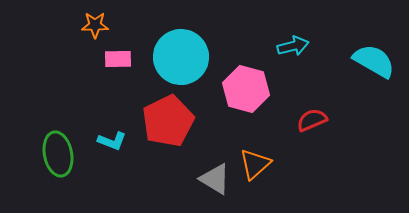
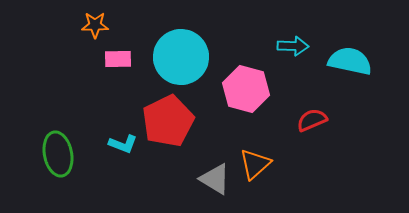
cyan arrow: rotated 16 degrees clockwise
cyan semicircle: moved 24 px left; rotated 18 degrees counterclockwise
cyan L-shape: moved 11 px right, 3 px down
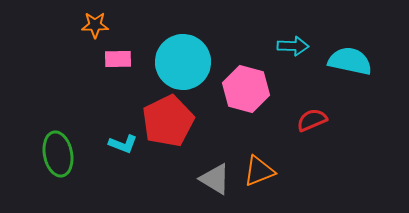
cyan circle: moved 2 px right, 5 px down
orange triangle: moved 4 px right, 7 px down; rotated 20 degrees clockwise
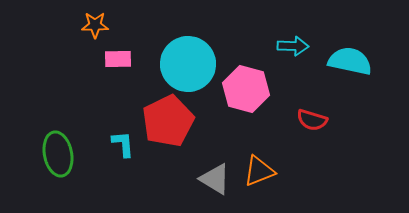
cyan circle: moved 5 px right, 2 px down
red semicircle: rotated 140 degrees counterclockwise
cyan L-shape: rotated 116 degrees counterclockwise
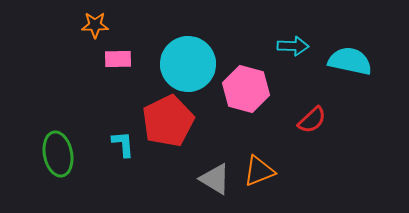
red semicircle: rotated 60 degrees counterclockwise
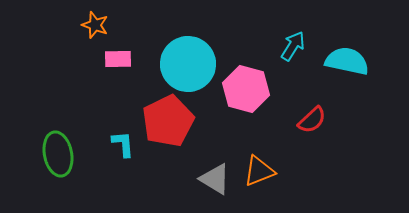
orange star: rotated 20 degrees clockwise
cyan arrow: rotated 60 degrees counterclockwise
cyan semicircle: moved 3 px left
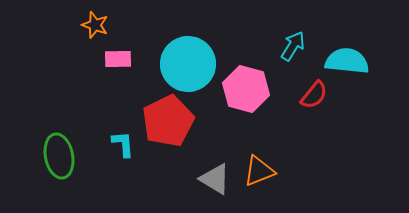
cyan semicircle: rotated 6 degrees counterclockwise
red semicircle: moved 2 px right, 25 px up; rotated 8 degrees counterclockwise
green ellipse: moved 1 px right, 2 px down
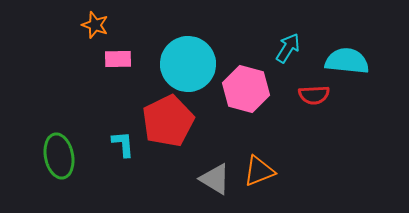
cyan arrow: moved 5 px left, 2 px down
red semicircle: rotated 48 degrees clockwise
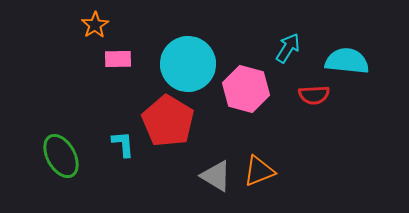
orange star: rotated 20 degrees clockwise
red pentagon: rotated 15 degrees counterclockwise
green ellipse: moved 2 px right; rotated 18 degrees counterclockwise
gray triangle: moved 1 px right, 3 px up
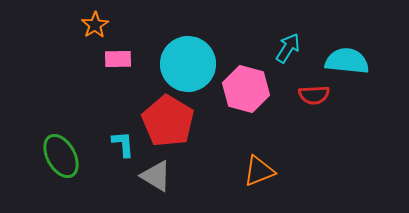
gray triangle: moved 60 px left
